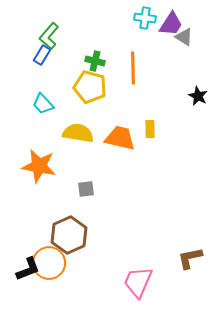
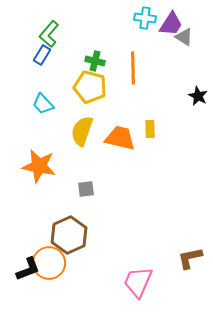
green L-shape: moved 2 px up
yellow semicircle: moved 4 px right, 2 px up; rotated 80 degrees counterclockwise
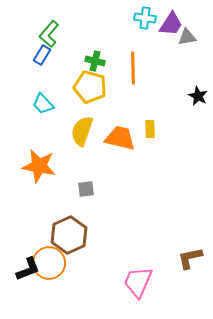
gray triangle: moved 3 px right; rotated 42 degrees counterclockwise
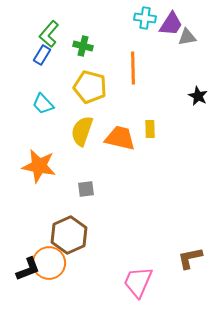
green cross: moved 12 px left, 15 px up
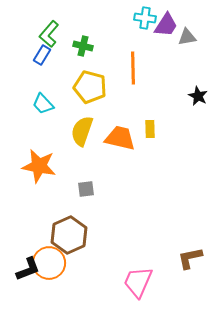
purple trapezoid: moved 5 px left, 1 px down
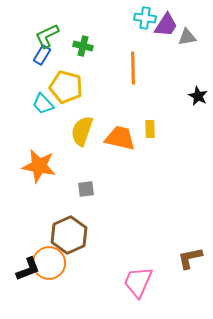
green L-shape: moved 2 px left, 2 px down; rotated 24 degrees clockwise
yellow pentagon: moved 24 px left
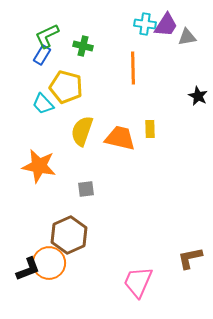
cyan cross: moved 6 px down
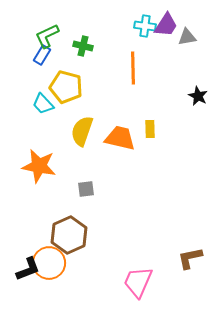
cyan cross: moved 2 px down
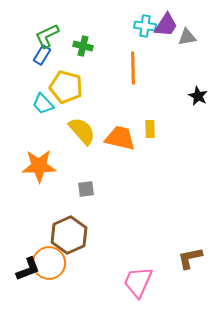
yellow semicircle: rotated 120 degrees clockwise
orange star: rotated 12 degrees counterclockwise
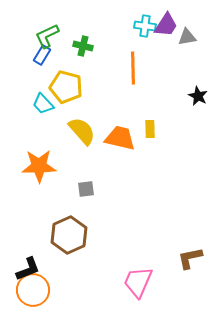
orange circle: moved 16 px left, 27 px down
